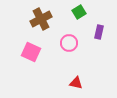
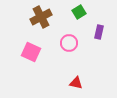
brown cross: moved 2 px up
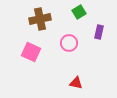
brown cross: moved 1 px left, 2 px down; rotated 15 degrees clockwise
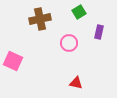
pink square: moved 18 px left, 9 px down
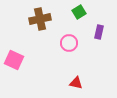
pink square: moved 1 px right, 1 px up
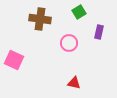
brown cross: rotated 20 degrees clockwise
red triangle: moved 2 px left
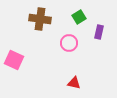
green square: moved 5 px down
